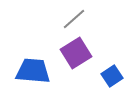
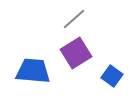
blue square: rotated 20 degrees counterclockwise
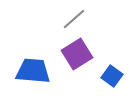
purple square: moved 1 px right, 1 px down
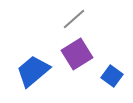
blue trapezoid: rotated 45 degrees counterclockwise
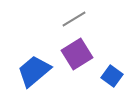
gray line: rotated 10 degrees clockwise
blue trapezoid: moved 1 px right
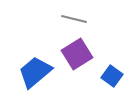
gray line: rotated 45 degrees clockwise
blue trapezoid: moved 1 px right, 1 px down
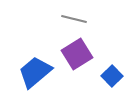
blue square: rotated 10 degrees clockwise
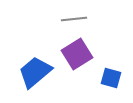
gray line: rotated 20 degrees counterclockwise
blue square: moved 1 px left, 2 px down; rotated 30 degrees counterclockwise
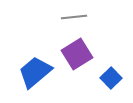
gray line: moved 2 px up
blue square: rotated 30 degrees clockwise
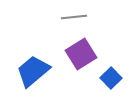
purple square: moved 4 px right
blue trapezoid: moved 2 px left, 1 px up
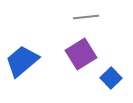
gray line: moved 12 px right
blue trapezoid: moved 11 px left, 10 px up
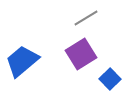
gray line: moved 1 px down; rotated 25 degrees counterclockwise
blue square: moved 1 px left, 1 px down
